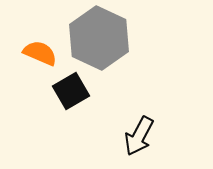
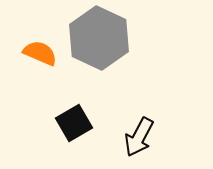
black square: moved 3 px right, 32 px down
black arrow: moved 1 px down
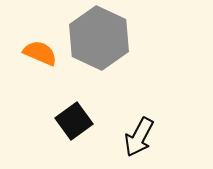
black square: moved 2 px up; rotated 6 degrees counterclockwise
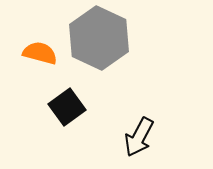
orange semicircle: rotated 8 degrees counterclockwise
black square: moved 7 px left, 14 px up
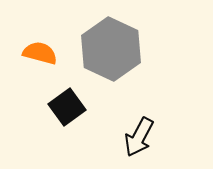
gray hexagon: moved 12 px right, 11 px down
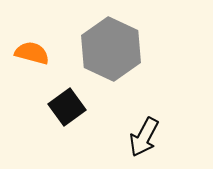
orange semicircle: moved 8 px left
black arrow: moved 5 px right
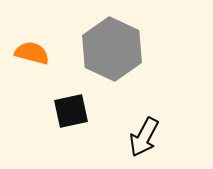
gray hexagon: moved 1 px right
black square: moved 4 px right, 4 px down; rotated 24 degrees clockwise
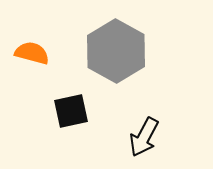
gray hexagon: moved 4 px right, 2 px down; rotated 4 degrees clockwise
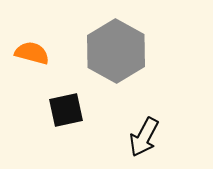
black square: moved 5 px left, 1 px up
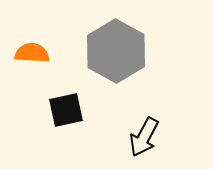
orange semicircle: rotated 12 degrees counterclockwise
